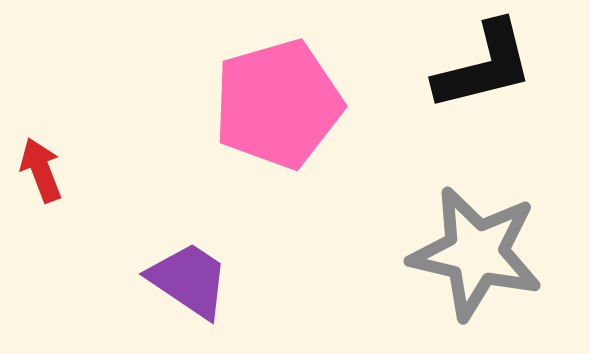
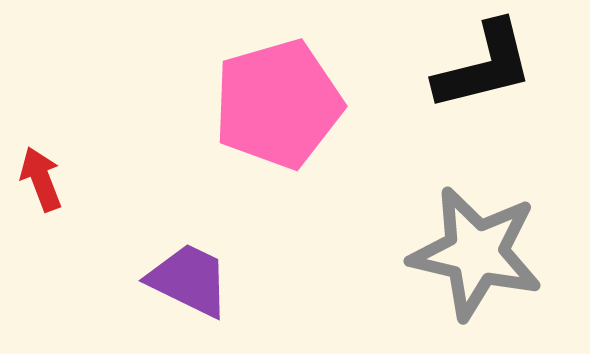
red arrow: moved 9 px down
purple trapezoid: rotated 8 degrees counterclockwise
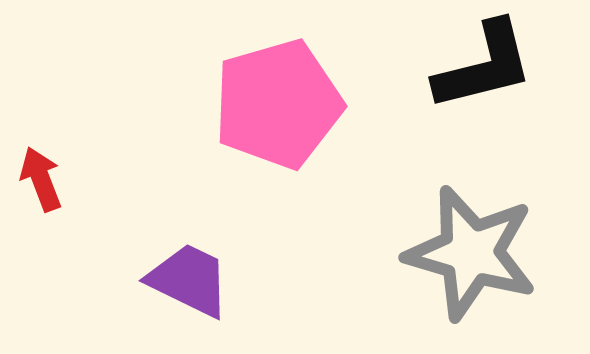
gray star: moved 5 px left; rotated 3 degrees clockwise
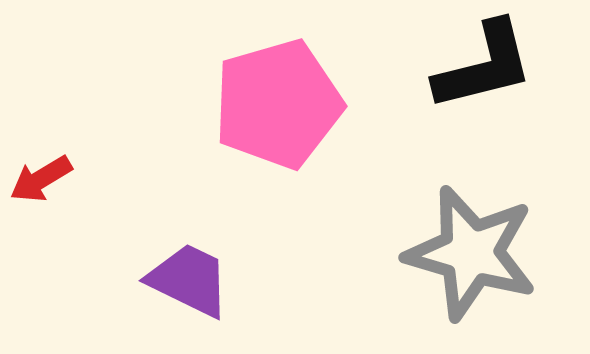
red arrow: rotated 100 degrees counterclockwise
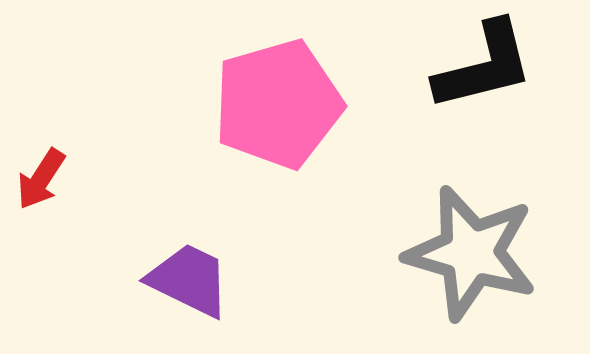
red arrow: rotated 26 degrees counterclockwise
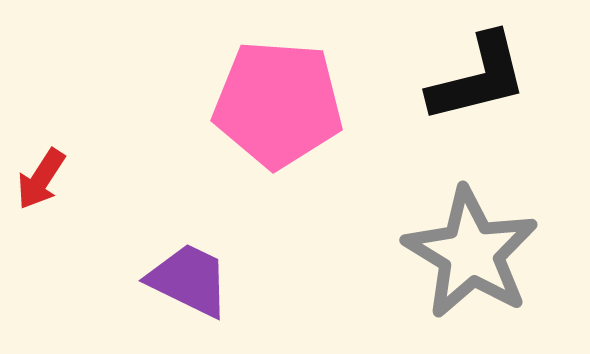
black L-shape: moved 6 px left, 12 px down
pink pentagon: rotated 20 degrees clockwise
gray star: rotated 15 degrees clockwise
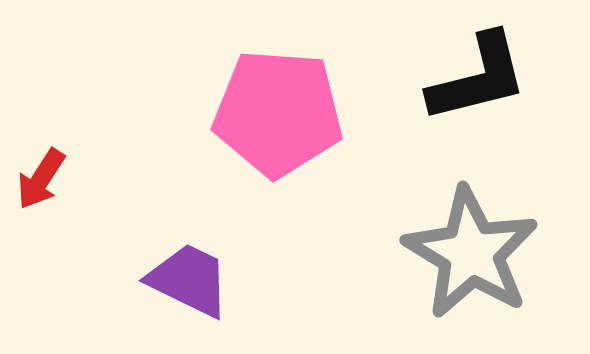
pink pentagon: moved 9 px down
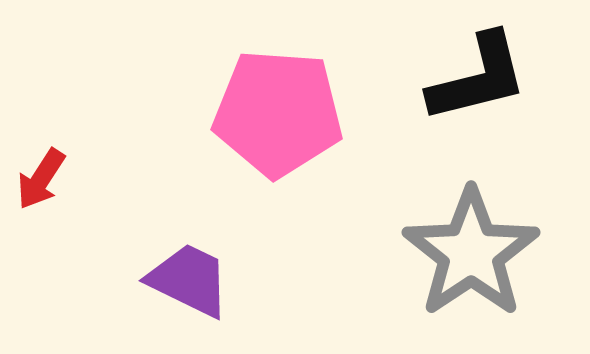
gray star: rotated 7 degrees clockwise
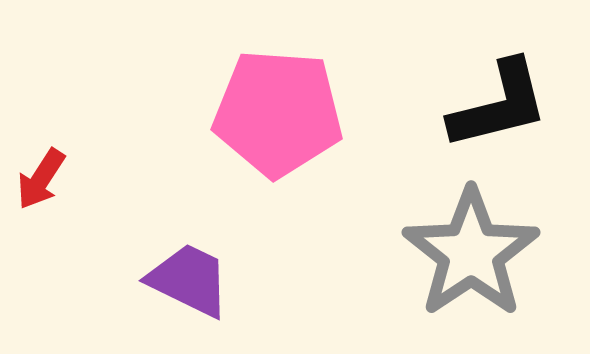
black L-shape: moved 21 px right, 27 px down
